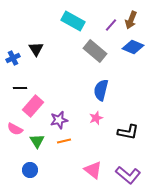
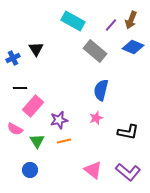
purple L-shape: moved 3 px up
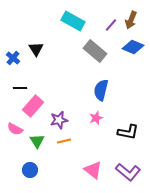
blue cross: rotated 24 degrees counterclockwise
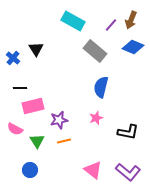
blue semicircle: moved 3 px up
pink rectangle: rotated 35 degrees clockwise
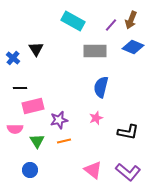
gray rectangle: rotated 40 degrees counterclockwise
pink semicircle: rotated 28 degrees counterclockwise
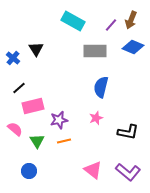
black line: moved 1 px left; rotated 40 degrees counterclockwise
pink semicircle: rotated 140 degrees counterclockwise
blue circle: moved 1 px left, 1 px down
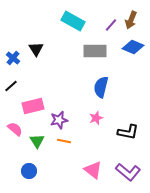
black line: moved 8 px left, 2 px up
orange line: rotated 24 degrees clockwise
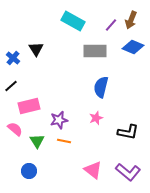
pink rectangle: moved 4 px left
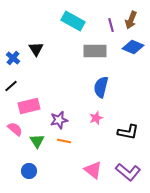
purple line: rotated 56 degrees counterclockwise
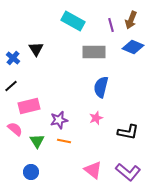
gray rectangle: moved 1 px left, 1 px down
blue circle: moved 2 px right, 1 px down
